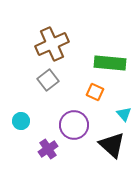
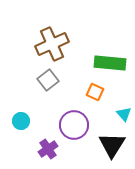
black triangle: rotated 20 degrees clockwise
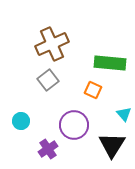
orange square: moved 2 px left, 2 px up
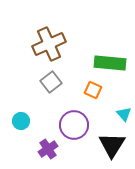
brown cross: moved 3 px left
gray square: moved 3 px right, 2 px down
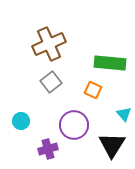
purple cross: rotated 18 degrees clockwise
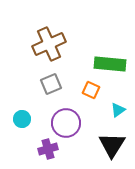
green rectangle: moved 1 px down
gray square: moved 2 px down; rotated 15 degrees clockwise
orange square: moved 2 px left
cyan triangle: moved 6 px left, 4 px up; rotated 35 degrees clockwise
cyan circle: moved 1 px right, 2 px up
purple circle: moved 8 px left, 2 px up
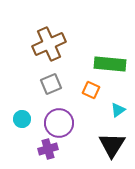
purple circle: moved 7 px left
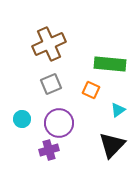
black triangle: rotated 12 degrees clockwise
purple cross: moved 1 px right, 1 px down
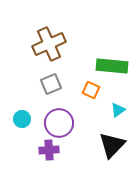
green rectangle: moved 2 px right, 2 px down
purple cross: rotated 12 degrees clockwise
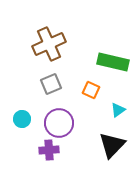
green rectangle: moved 1 px right, 4 px up; rotated 8 degrees clockwise
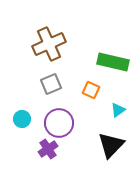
black triangle: moved 1 px left
purple cross: moved 1 px left, 1 px up; rotated 30 degrees counterclockwise
